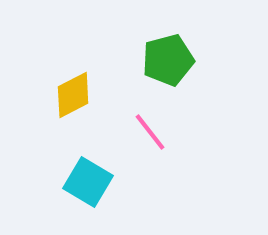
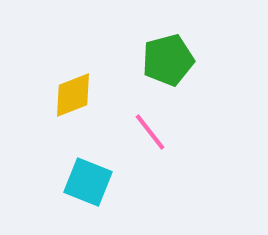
yellow diamond: rotated 6 degrees clockwise
cyan square: rotated 9 degrees counterclockwise
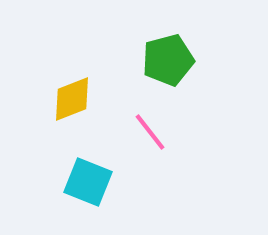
yellow diamond: moved 1 px left, 4 px down
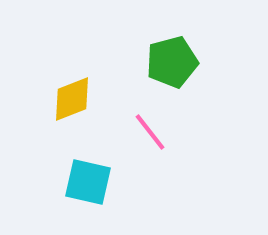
green pentagon: moved 4 px right, 2 px down
cyan square: rotated 9 degrees counterclockwise
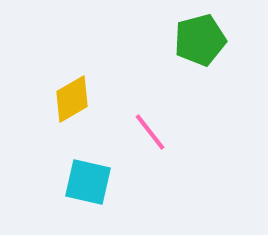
green pentagon: moved 28 px right, 22 px up
yellow diamond: rotated 9 degrees counterclockwise
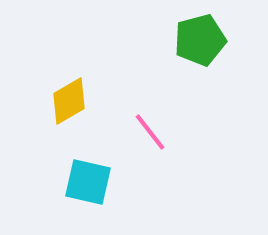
yellow diamond: moved 3 px left, 2 px down
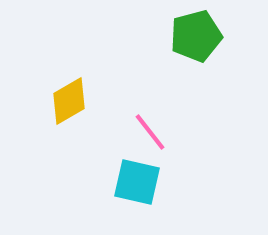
green pentagon: moved 4 px left, 4 px up
cyan square: moved 49 px right
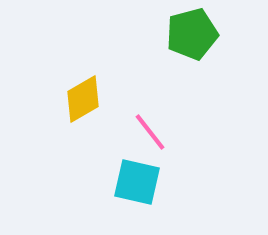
green pentagon: moved 4 px left, 2 px up
yellow diamond: moved 14 px right, 2 px up
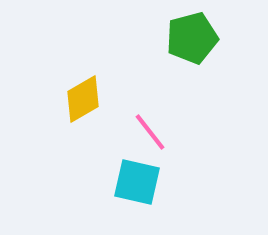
green pentagon: moved 4 px down
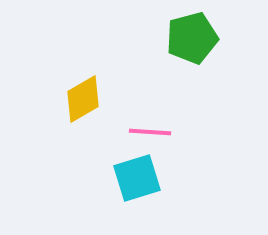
pink line: rotated 48 degrees counterclockwise
cyan square: moved 4 px up; rotated 30 degrees counterclockwise
